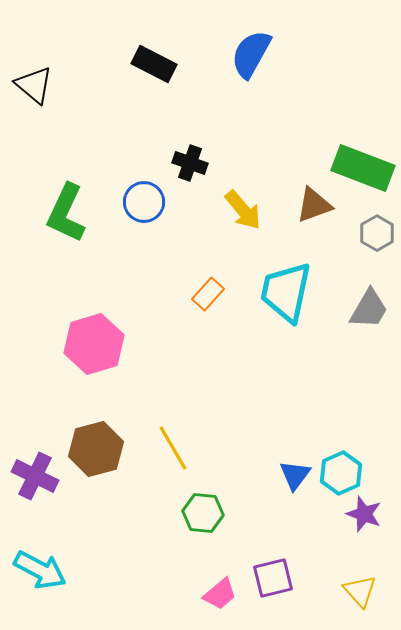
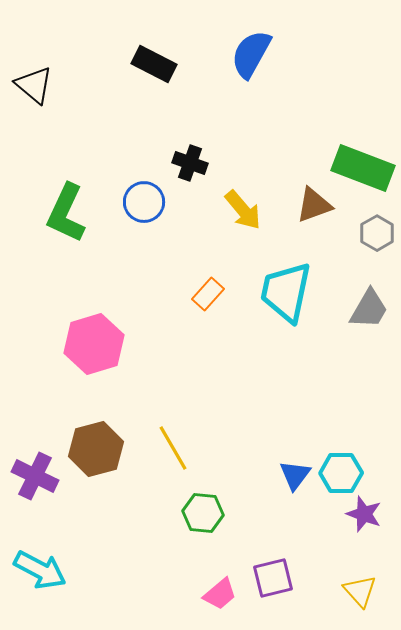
cyan hexagon: rotated 24 degrees clockwise
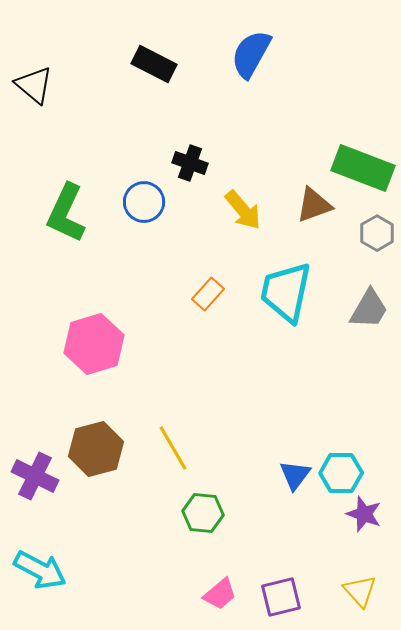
purple square: moved 8 px right, 19 px down
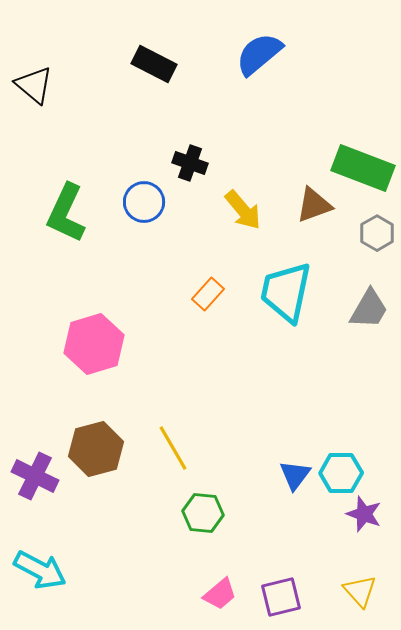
blue semicircle: moved 8 px right; rotated 21 degrees clockwise
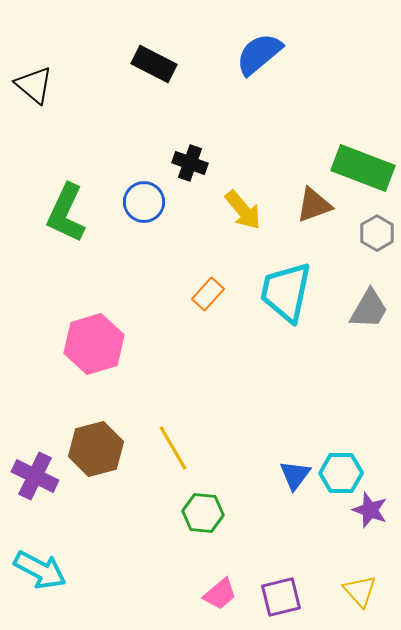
purple star: moved 6 px right, 4 px up
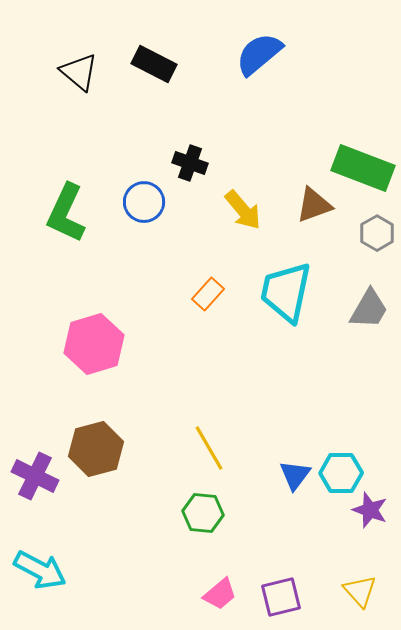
black triangle: moved 45 px right, 13 px up
yellow line: moved 36 px right
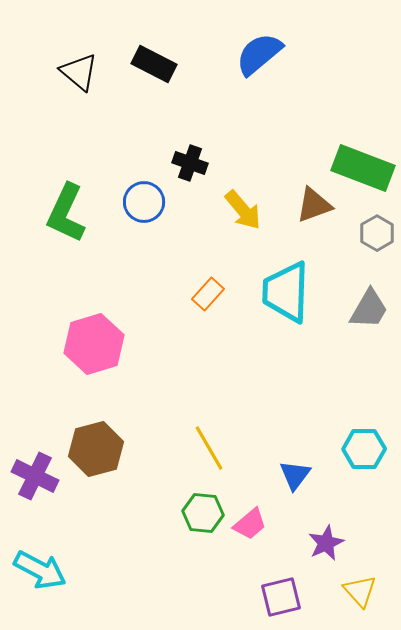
cyan trapezoid: rotated 10 degrees counterclockwise
cyan hexagon: moved 23 px right, 24 px up
purple star: moved 44 px left, 33 px down; rotated 27 degrees clockwise
pink trapezoid: moved 30 px right, 70 px up
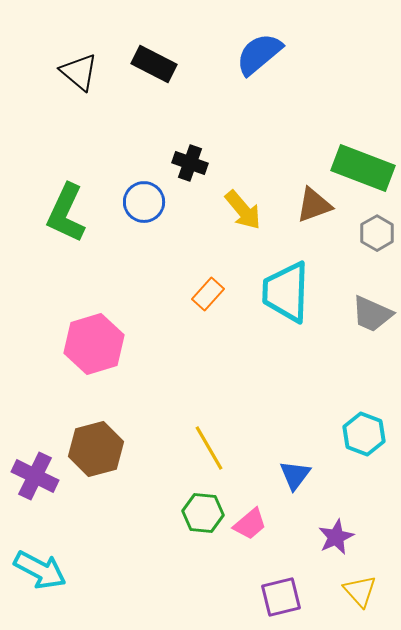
gray trapezoid: moved 3 px right, 5 px down; rotated 84 degrees clockwise
cyan hexagon: moved 15 px up; rotated 21 degrees clockwise
purple star: moved 10 px right, 6 px up
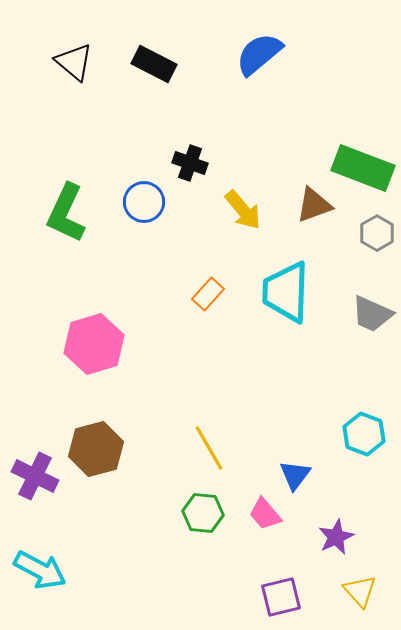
black triangle: moved 5 px left, 10 px up
pink trapezoid: moved 15 px right, 10 px up; rotated 90 degrees clockwise
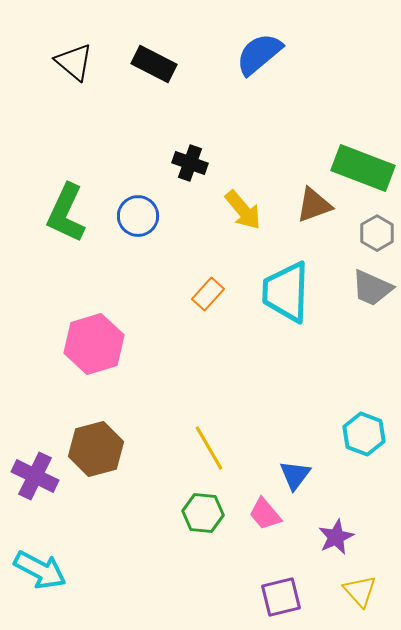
blue circle: moved 6 px left, 14 px down
gray trapezoid: moved 26 px up
